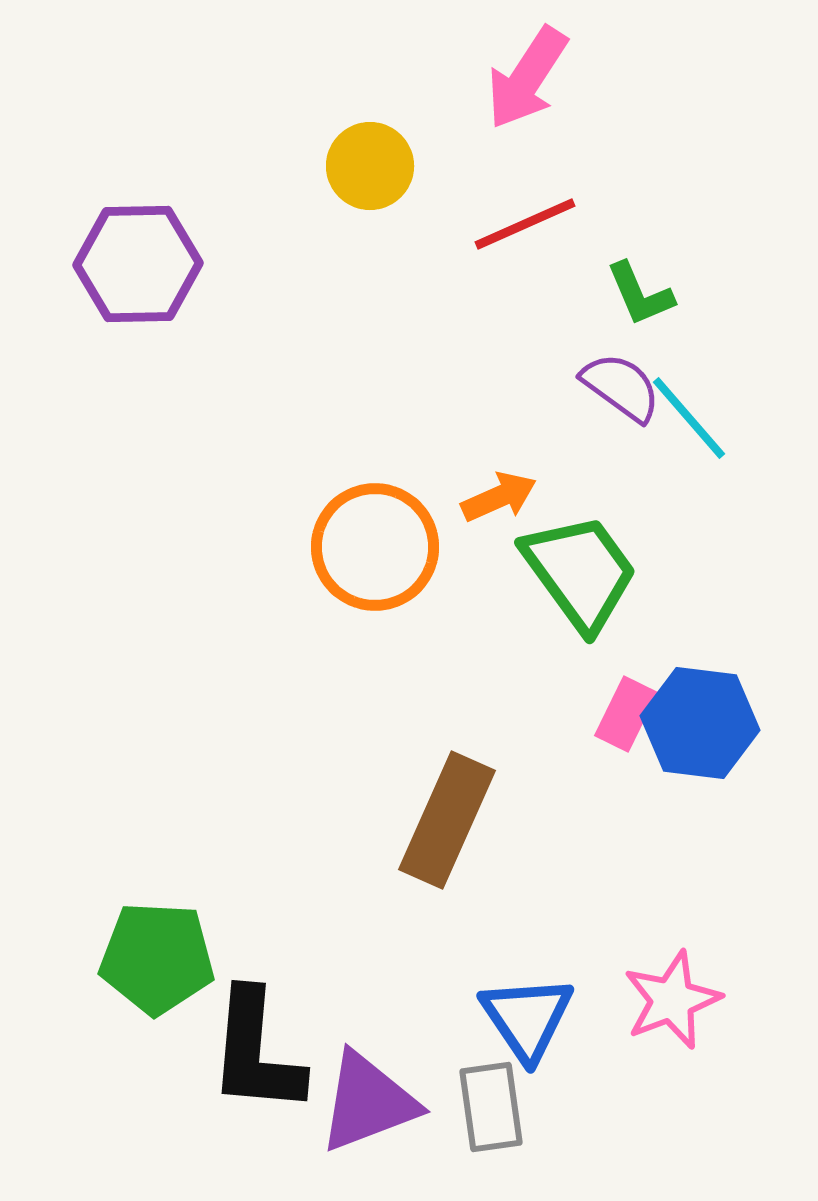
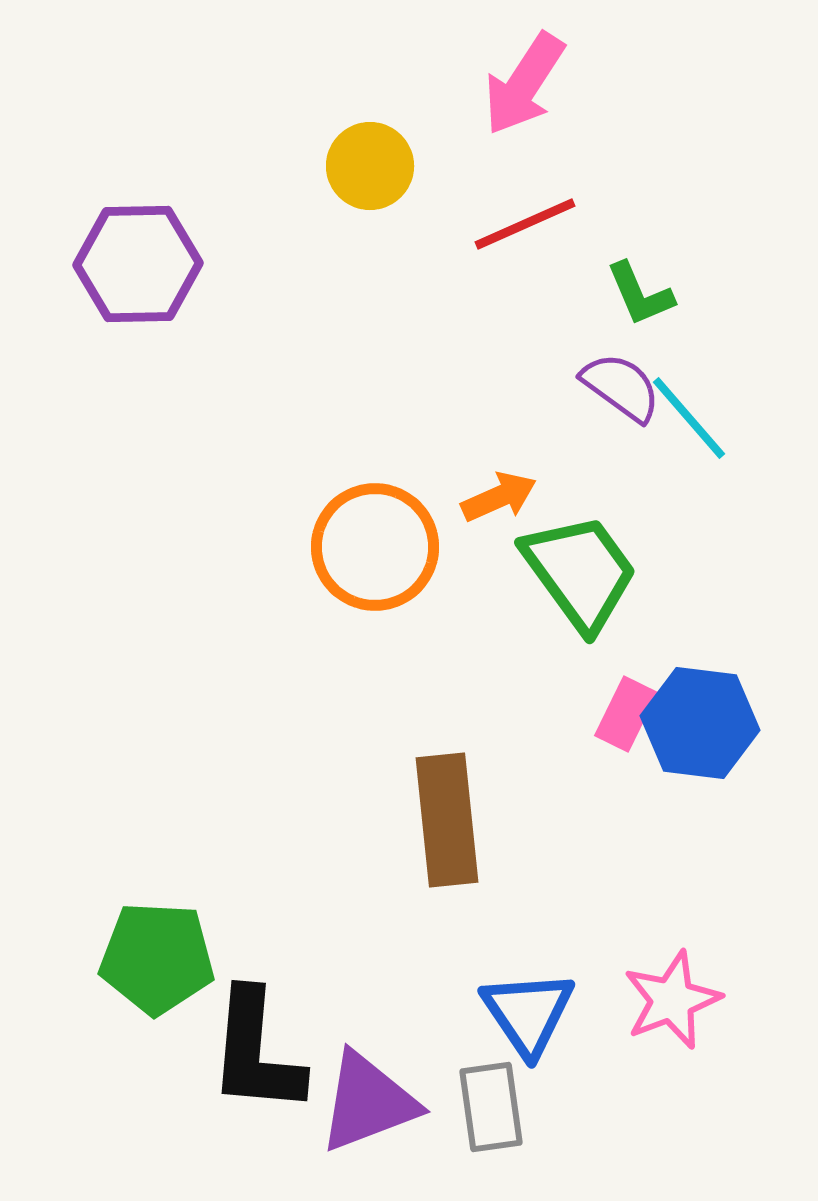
pink arrow: moved 3 px left, 6 px down
brown rectangle: rotated 30 degrees counterclockwise
blue triangle: moved 1 px right, 5 px up
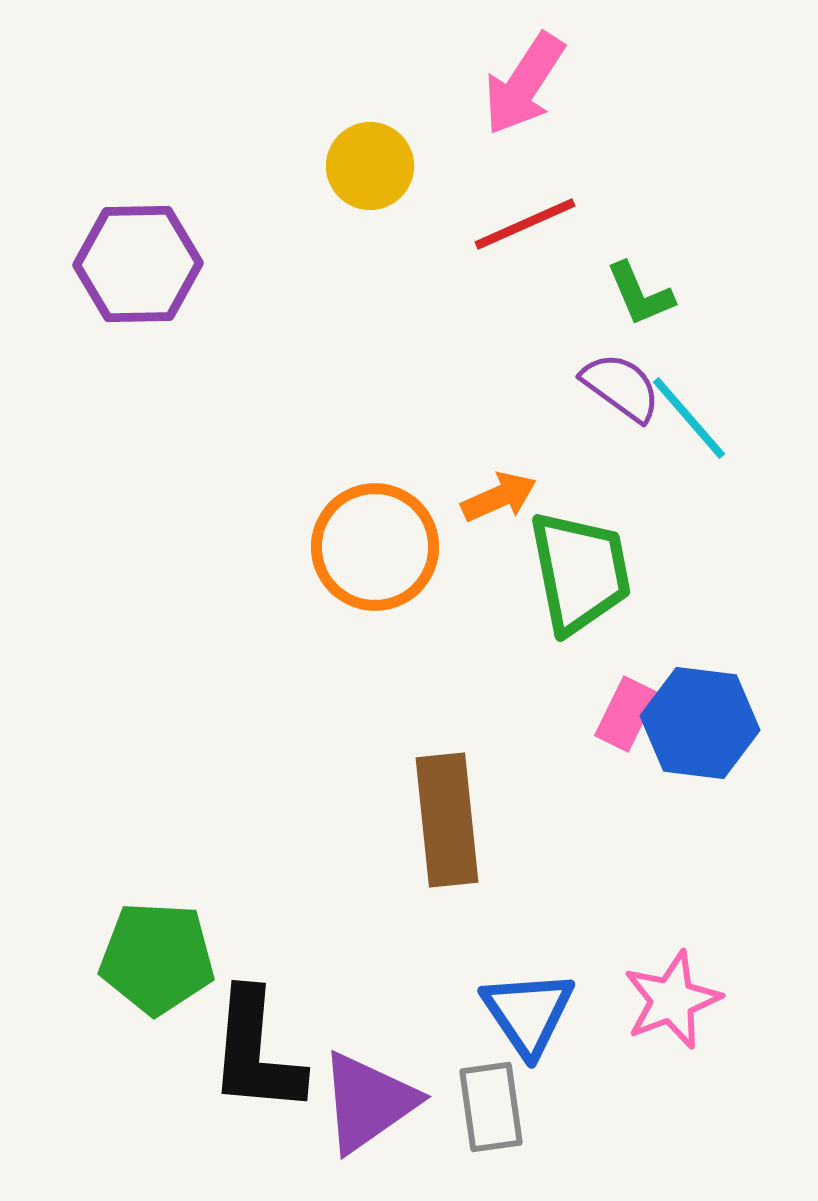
green trapezoid: rotated 25 degrees clockwise
purple triangle: rotated 14 degrees counterclockwise
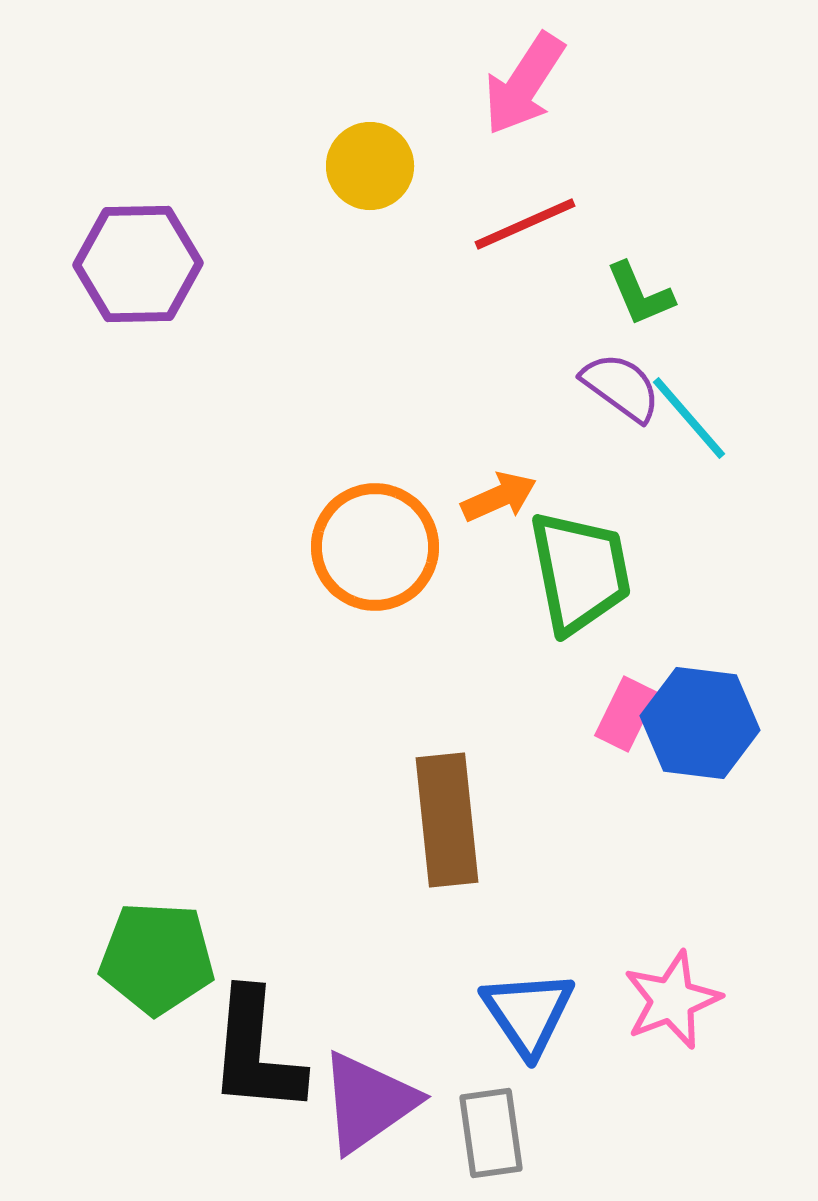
gray rectangle: moved 26 px down
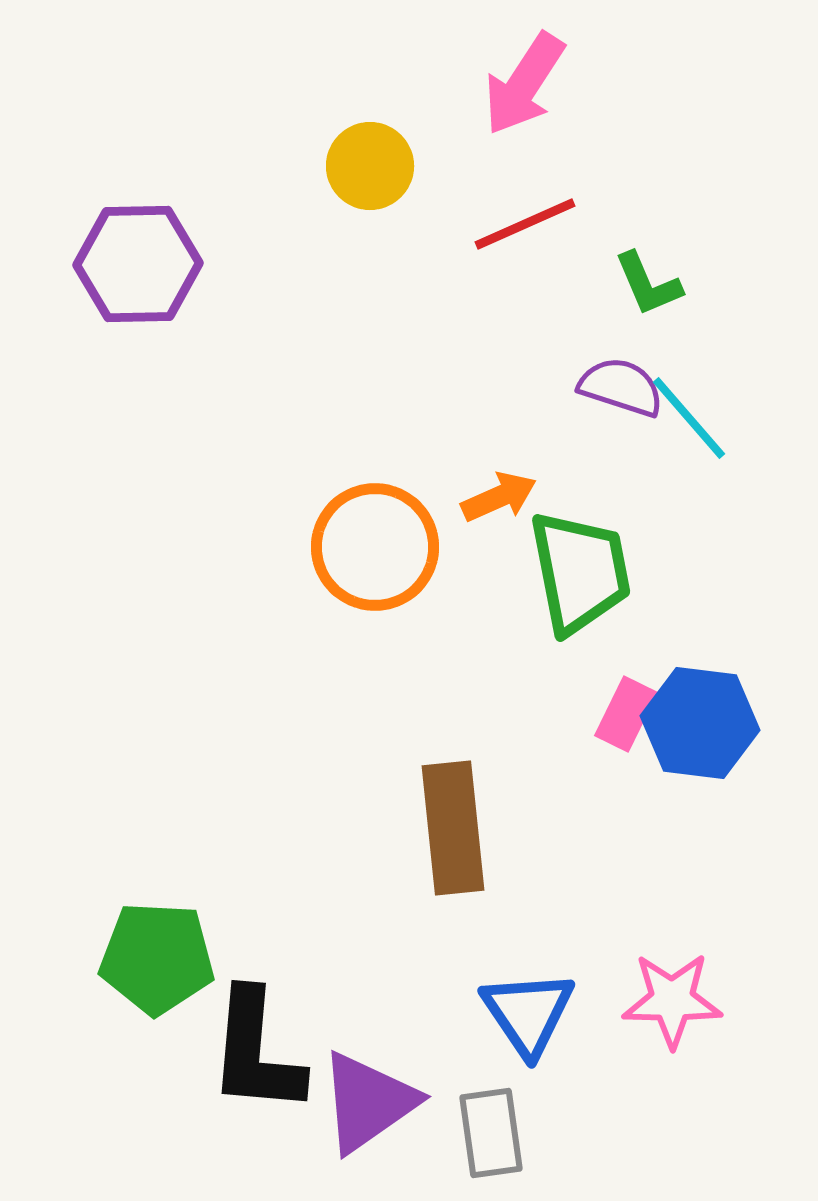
green L-shape: moved 8 px right, 10 px up
purple semicircle: rotated 18 degrees counterclockwise
brown rectangle: moved 6 px right, 8 px down
pink star: rotated 22 degrees clockwise
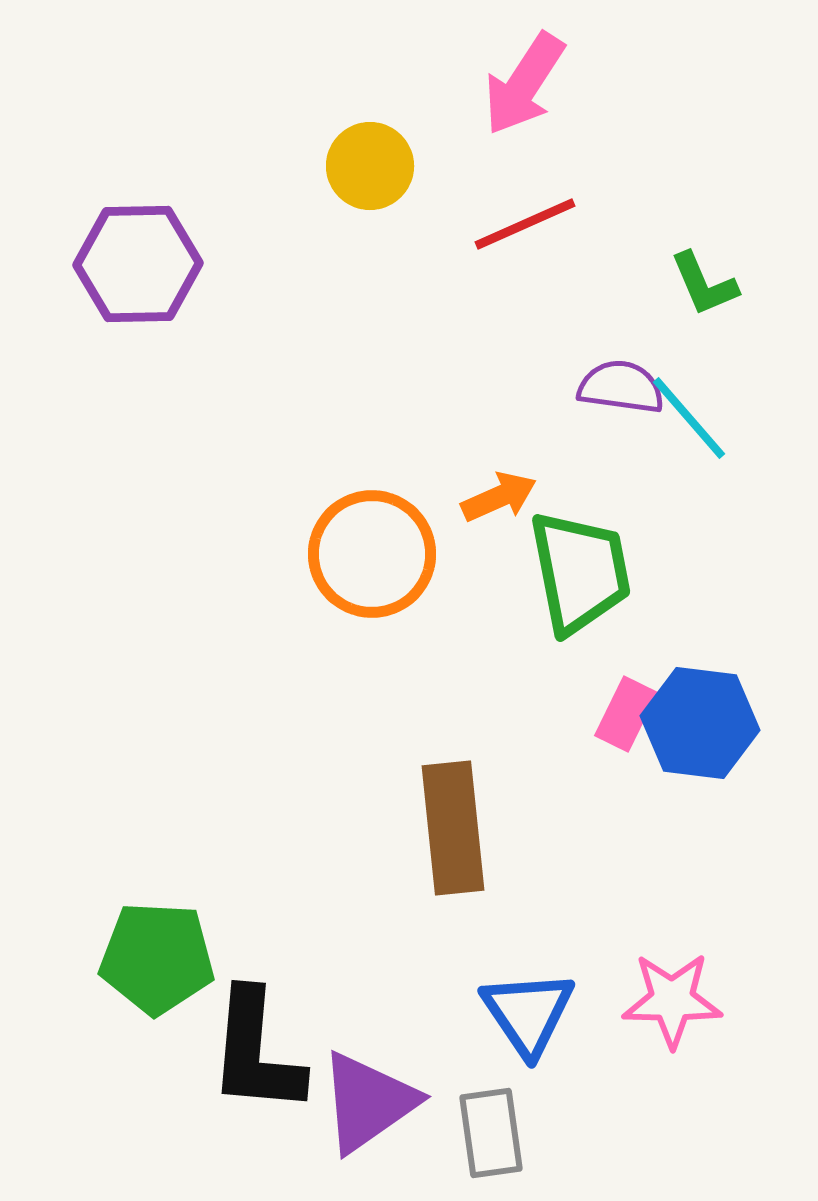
green L-shape: moved 56 px right
purple semicircle: rotated 10 degrees counterclockwise
orange circle: moved 3 px left, 7 px down
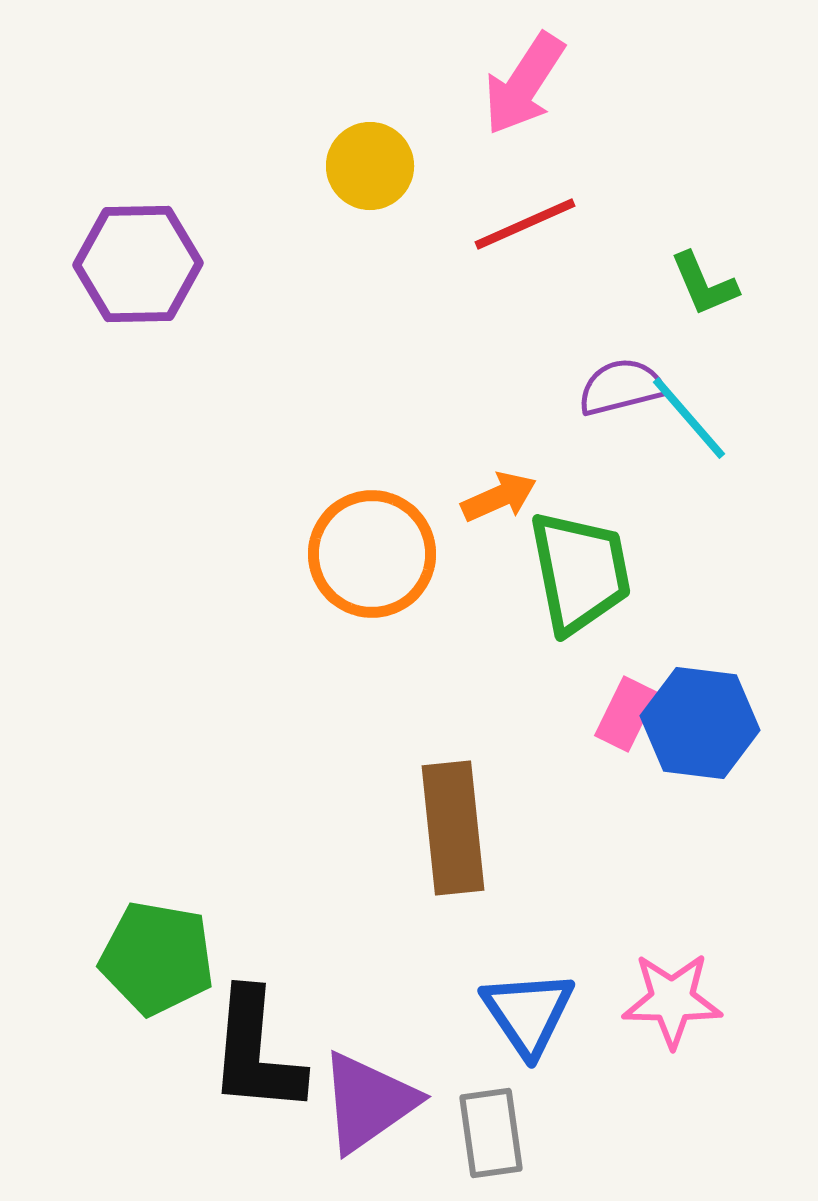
purple semicircle: rotated 22 degrees counterclockwise
green pentagon: rotated 7 degrees clockwise
